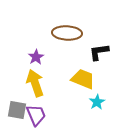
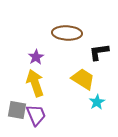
yellow trapezoid: rotated 10 degrees clockwise
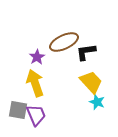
brown ellipse: moved 3 px left, 9 px down; rotated 28 degrees counterclockwise
black L-shape: moved 13 px left
purple star: moved 1 px right
yellow trapezoid: moved 8 px right, 3 px down; rotated 15 degrees clockwise
cyan star: rotated 21 degrees counterclockwise
gray square: moved 1 px right
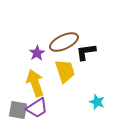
purple star: moved 4 px up
yellow trapezoid: moved 26 px left, 11 px up; rotated 25 degrees clockwise
purple trapezoid: moved 1 px right, 7 px up; rotated 80 degrees clockwise
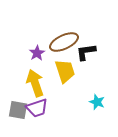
purple trapezoid: rotated 15 degrees clockwise
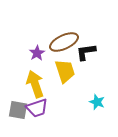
yellow arrow: moved 1 px down
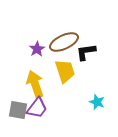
purple star: moved 4 px up
purple trapezoid: rotated 35 degrees counterclockwise
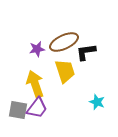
purple star: rotated 21 degrees clockwise
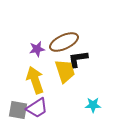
black L-shape: moved 8 px left, 7 px down
yellow arrow: moved 4 px up
cyan star: moved 4 px left, 3 px down; rotated 21 degrees counterclockwise
purple trapezoid: rotated 20 degrees clockwise
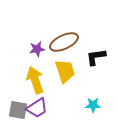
black L-shape: moved 18 px right, 2 px up
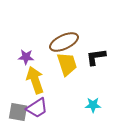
purple star: moved 11 px left, 8 px down; rotated 14 degrees clockwise
yellow trapezoid: moved 2 px right, 7 px up
gray square: moved 2 px down
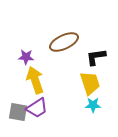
yellow trapezoid: moved 23 px right, 19 px down
